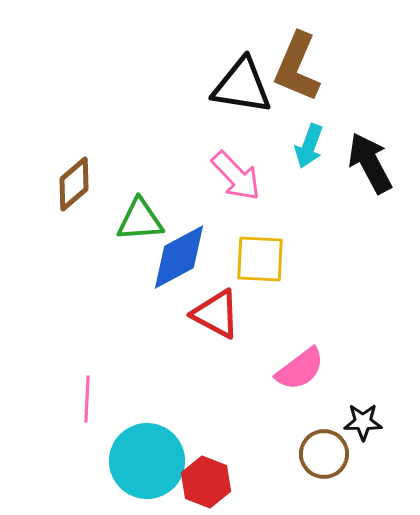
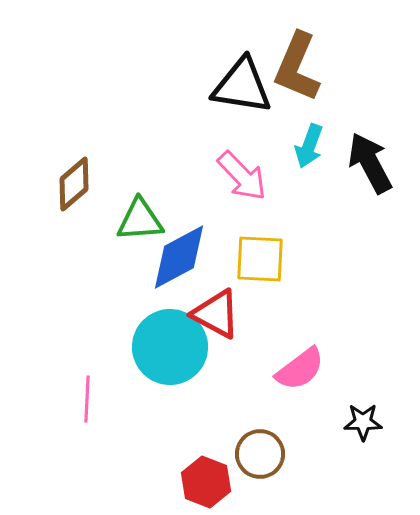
pink arrow: moved 6 px right
brown circle: moved 64 px left
cyan circle: moved 23 px right, 114 px up
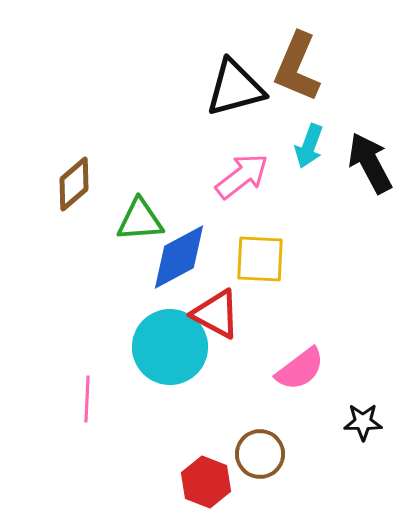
black triangle: moved 7 px left, 2 px down; rotated 24 degrees counterclockwise
pink arrow: rotated 84 degrees counterclockwise
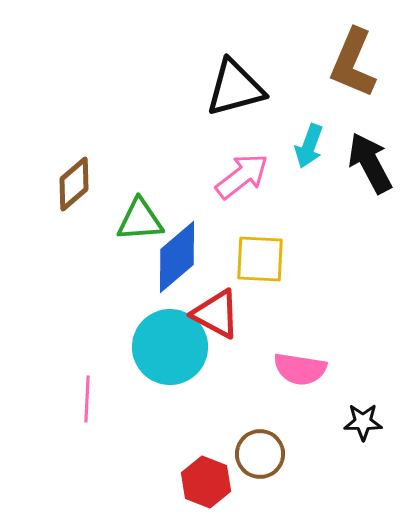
brown L-shape: moved 56 px right, 4 px up
blue diamond: moved 2 px left; rotated 12 degrees counterclockwise
pink semicircle: rotated 46 degrees clockwise
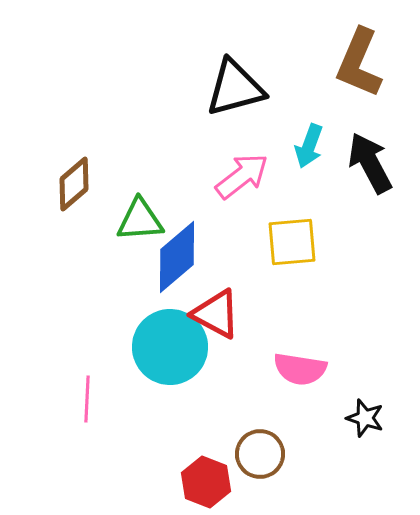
brown L-shape: moved 6 px right
yellow square: moved 32 px right, 17 px up; rotated 8 degrees counterclockwise
black star: moved 2 px right, 4 px up; rotated 18 degrees clockwise
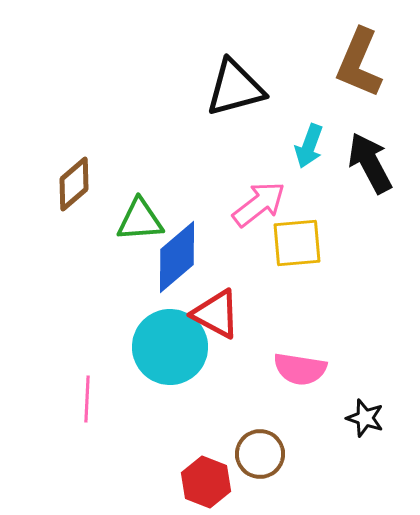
pink arrow: moved 17 px right, 28 px down
yellow square: moved 5 px right, 1 px down
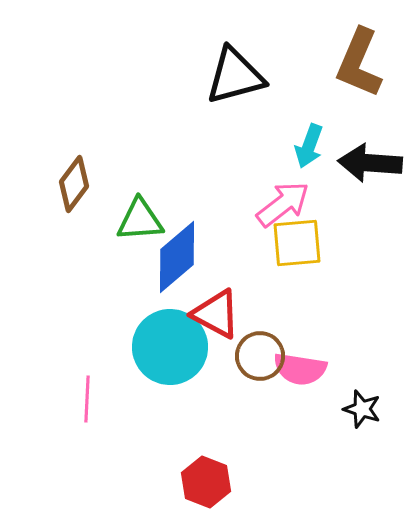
black triangle: moved 12 px up
black arrow: rotated 58 degrees counterclockwise
brown diamond: rotated 12 degrees counterclockwise
pink arrow: moved 24 px right
black star: moved 3 px left, 9 px up
brown circle: moved 98 px up
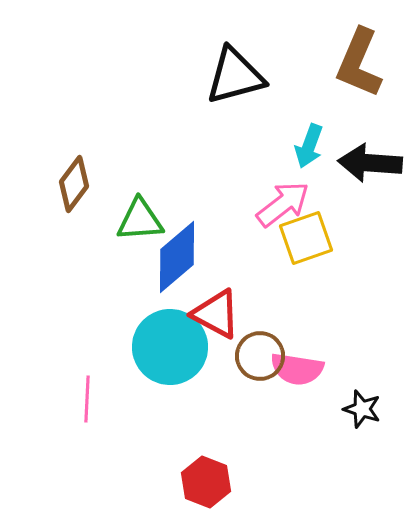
yellow square: moved 9 px right, 5 px up; rotated 14 degrees counterclockwise
pink semicircle: moved 3 px left
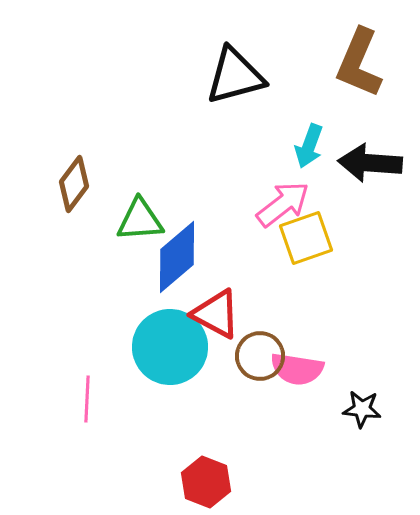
black star: rotated 12 degrees counterclockwise
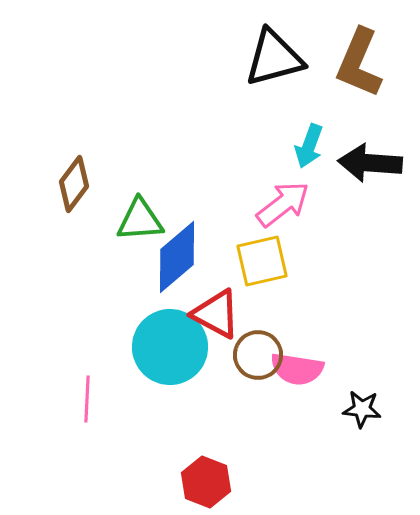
black triangle: moved 39 px right, 18 px up
yellow square: moved 44 px left, 23 px down; rotated 6 degrees clockwise
brown circle: moved 2 px left, 1 px up
